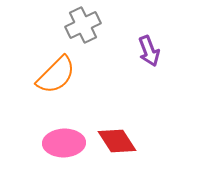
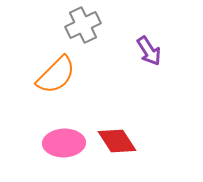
purple arrow: rotated 12 degrees counterclockwise
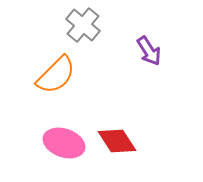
gray cross: rotated 24 degrees counterclockwise
pink ellipse: rotated 21 degrees clockwise
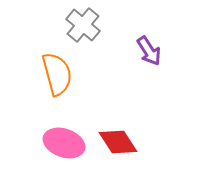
orange semicircle: moved 1 px right, 1 px up; rotated 60 degrees counterclockwise
red diamond: moved 1 px right, 1 px down
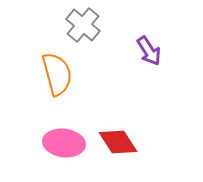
pink ellipse: rotated 12 degrees counterclockwise
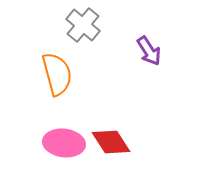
red diamond: moved 7 px left
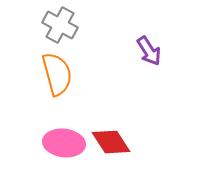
gray cross: moved 23 px left; rotated 12 degrees counterclockwise
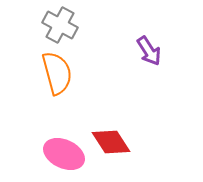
orange semicircle: moved 1 px up
pink ellipse: moved 11 px down; rotated 18 degrees clockwise
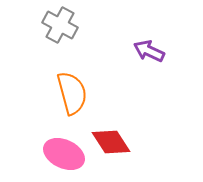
purple arrow: rotated 148 degrees clockwise
orange semicircle: moved 15 px right, 20 px down
